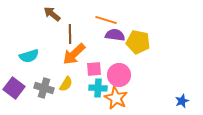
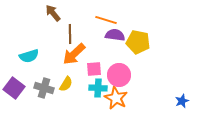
brown arrow: moved 1 px right, 1 px up; rotated 12 degrees clockwise
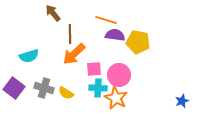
yellow semicircle: moved 9 px down; rotated 91 degrees clockwise
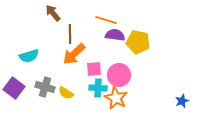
gray cross: moved 1 px right, 1 px up
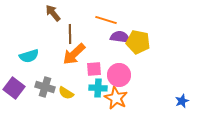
purple semicircle: moved 5 px right, 2 px down
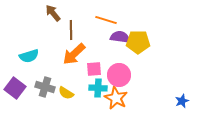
brown line: moved 1 px right, 4 px up
yellow pentagon: rotated 10 degrees counterclockwise
purple square: moved 1 px right
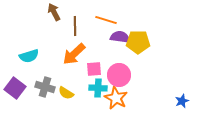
brown arrow: moved 1 px right, 1 px up; rotated 12 degrees clockwise
brown line: moved 4 px right, 4 px up
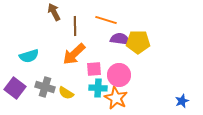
purple semicircle: moved 2 px down
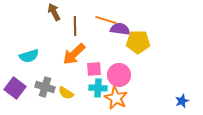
purple semicircle: moved 10 px up
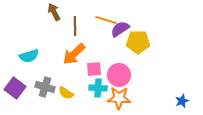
purple semicircle: rotated 42 degrees counterclockwise
orange star: moved 3 px right; rotated 25 degrees counterclockwise
